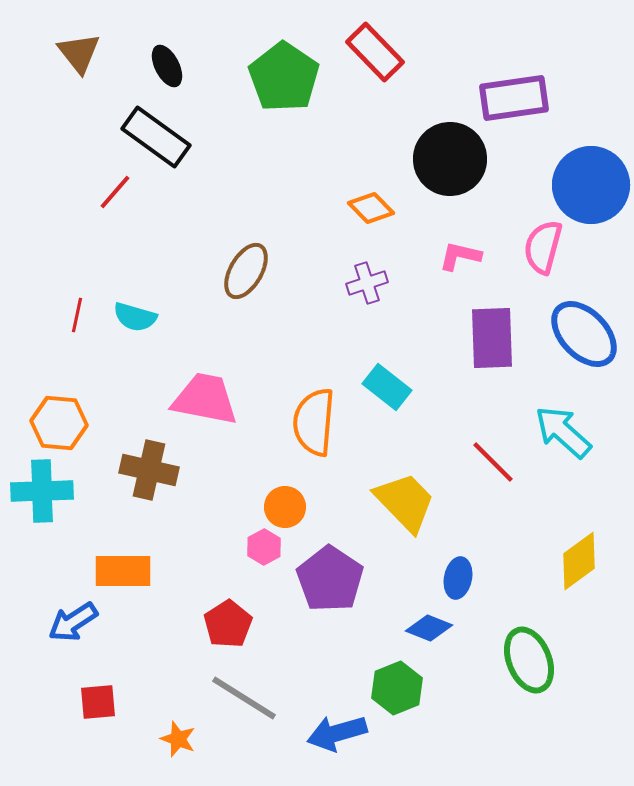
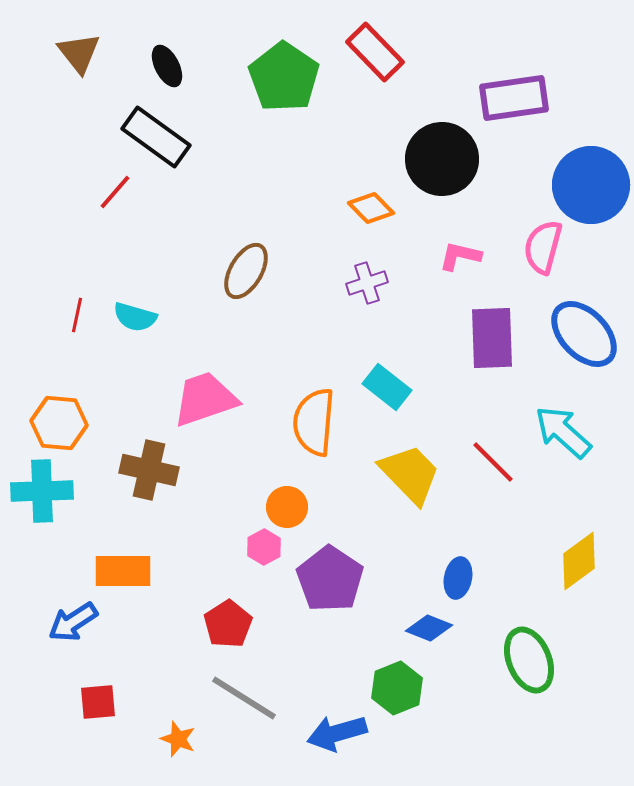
black circle at (450, 159): moved 8 px left
pink trapezoid at (205, 399): rotated 30 degrees counterclockwise
yellow trapezoid at (405, 502): moved 5 px right, 28 px up
orange circle at (285, 507): moved 2 px right
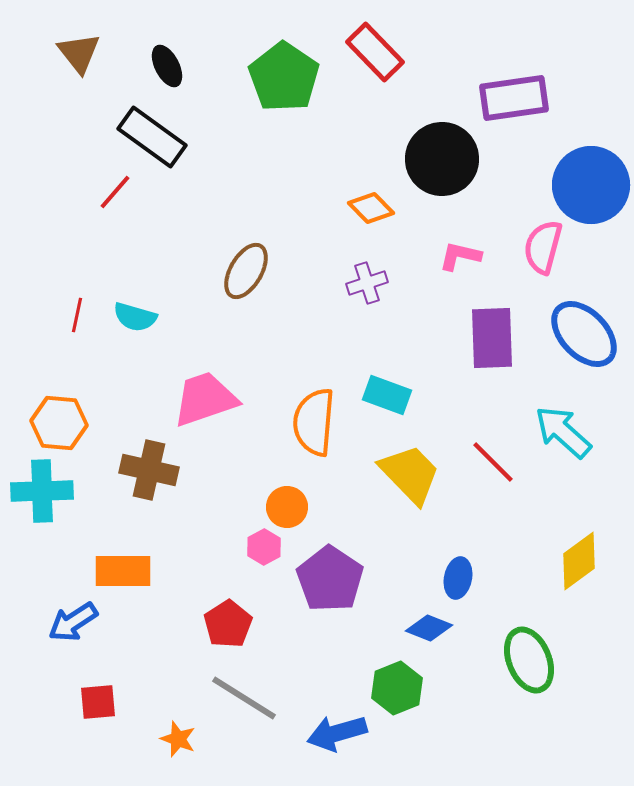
black rectangle at (156, 137): moved 4 px left
cyan rectangle at (387, 387): moved 8 px down; rotated 18 degrees counterclockwise
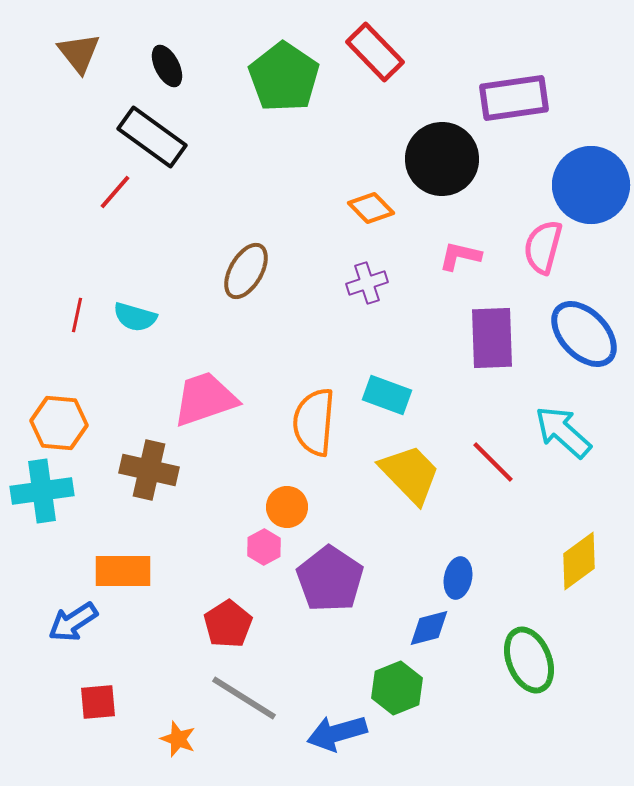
cyan cross at (42, 491): rotated 6 degrees counterclockwise
blue diamond at (429, 628): rotated 36 degrees counterclockwise
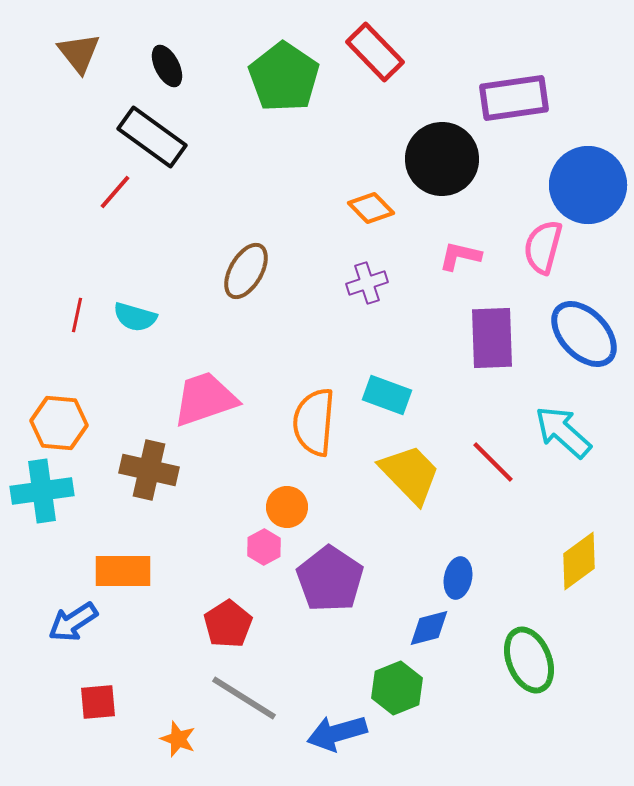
blue circle at (591, 185): moved 3 px left
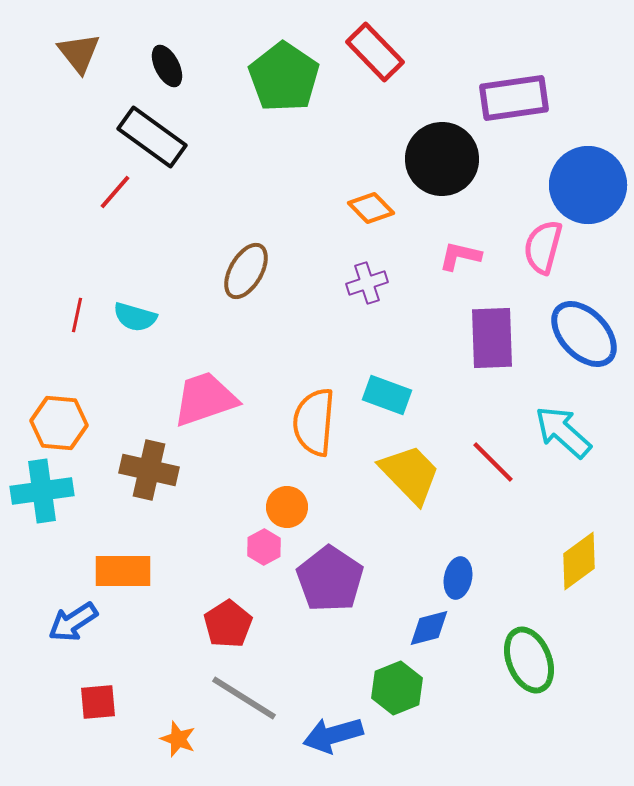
blue arrow at (337, 733): moved 4 px left, 2 px down
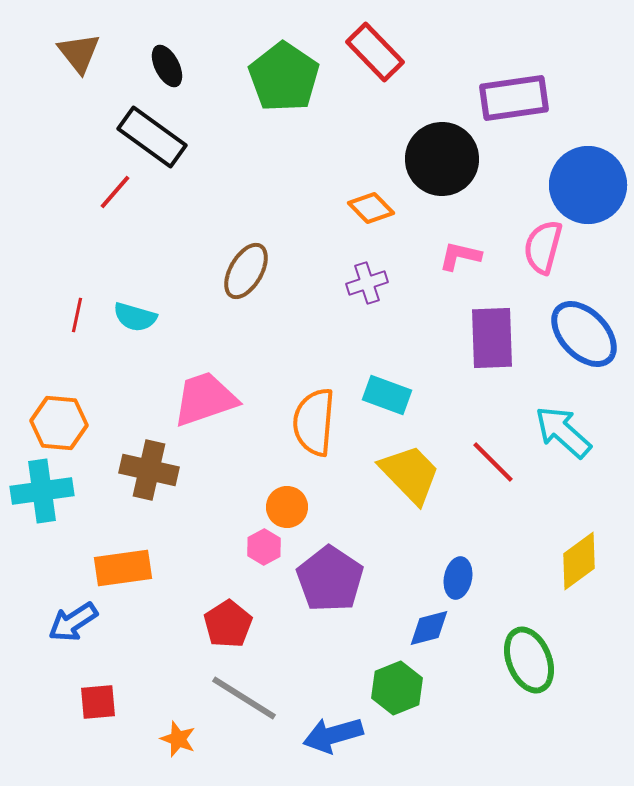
orange rectangle at (123, 571): moved 3 px up; rotated 8 degrees counterclockwise
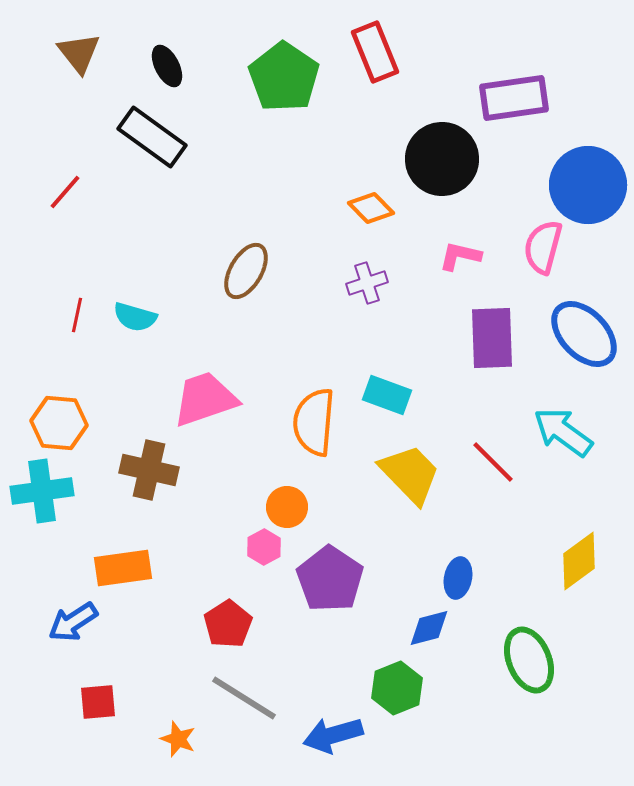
red rectangle at (375, 52): rotated 22 degrees clockwise
red line at (115, 192): moved 50 px left
cyan arrow at (563, 432): rotated 6 degrees counterclockwise
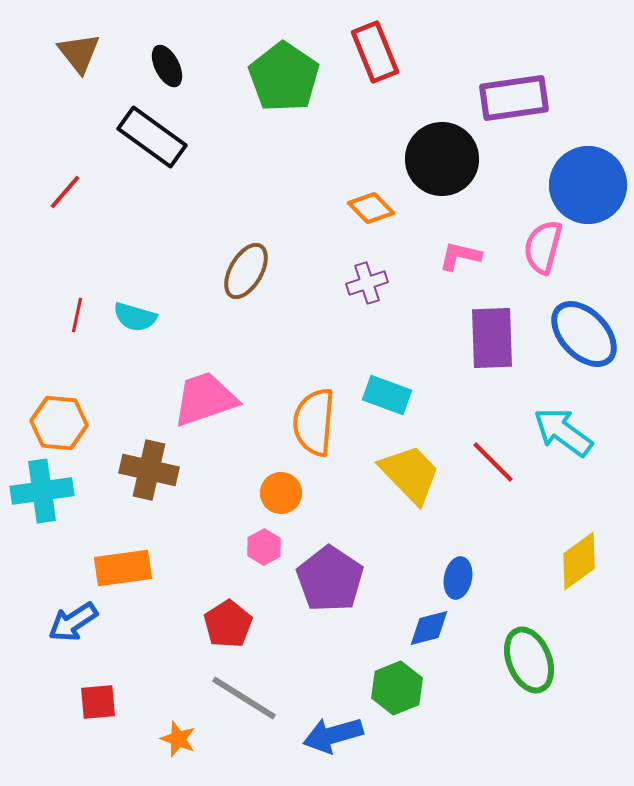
orange circle at (287, 507): moved 6 px left, 14 px up
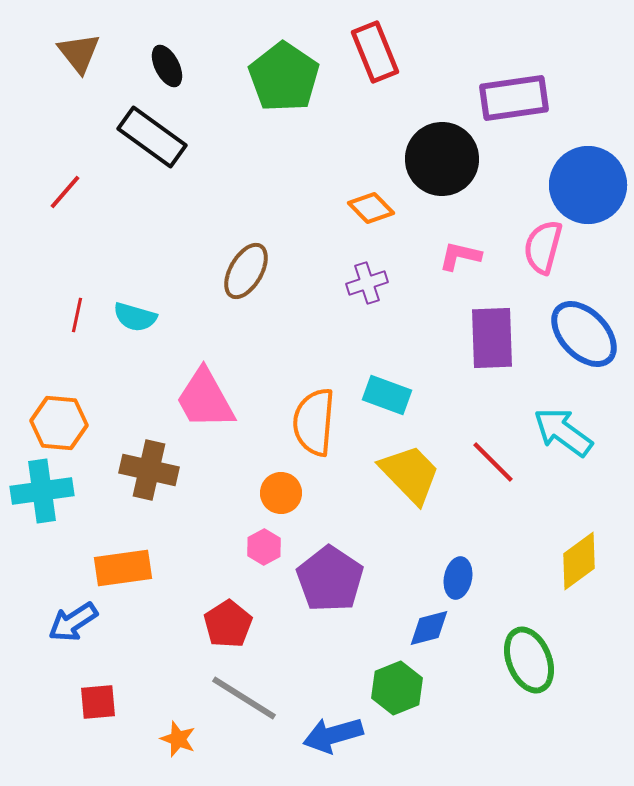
pink trapezoid at (205, 399): rotated 100 degrees counterclockwise
